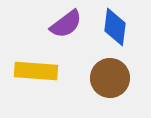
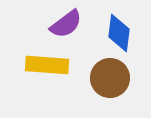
blue diamond: moved 4 px right, 6 px down
yellow rectangle: moved 11 px right, 6 px up
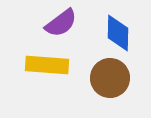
purple semicircle: moved 5 px left, 1 px up
blue diamond: moved 1 px left; rotated 6 degrees counterclockwise
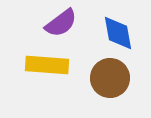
blue diamond: rotated 12 degrees counterclockwise
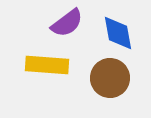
purple semicircle: moved 6 px right
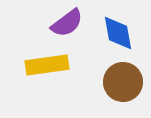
yellow rectangle: rotated 12 degrees counterclockwise
brown circle: moved 13 px right, 4 px down
